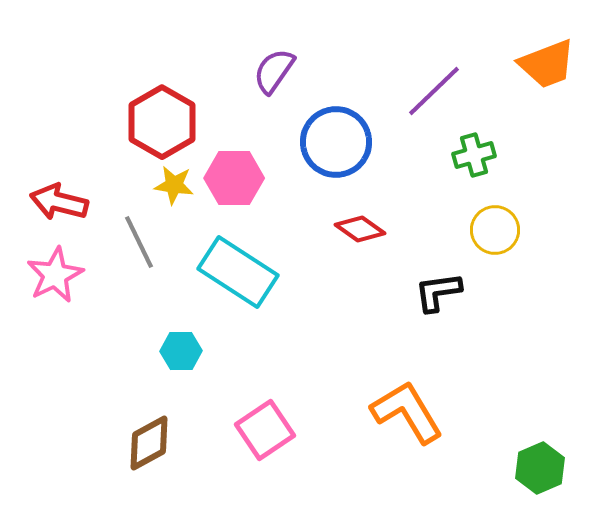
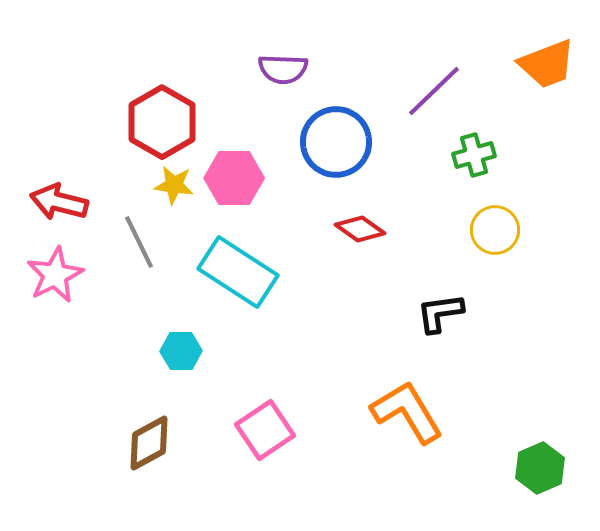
purple semicircle: moved 9 px right, 2 px up; rotated 123 degrees counterclockwise
black L-shape: moved 2 px right, 21 px down
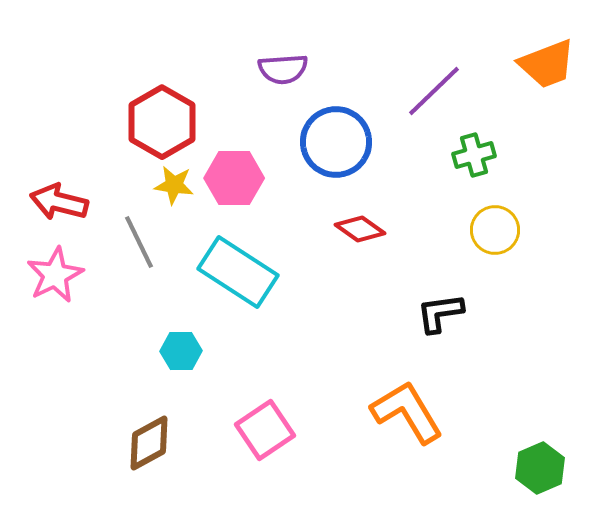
purple semicircle: rotated 6 degrees counterclockwise
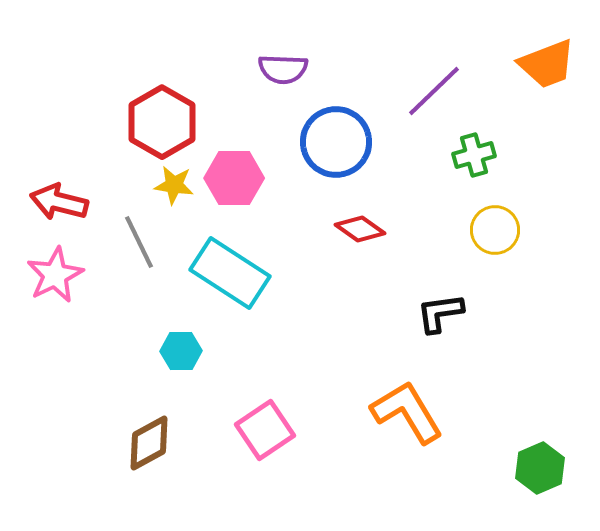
purple semicircle: rotated 6 degrees clockwise
cyan rectangle: moved 8 px left, 1 px down
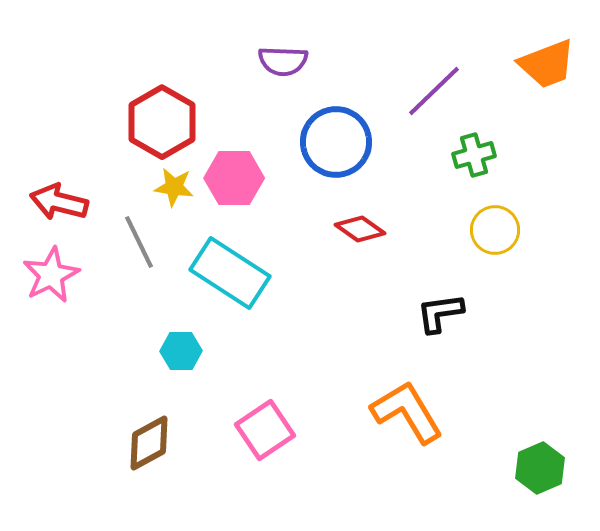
purple semicircle: moved 8 px up
yellow star: moved 2 px down
pink star: moved 4 px left
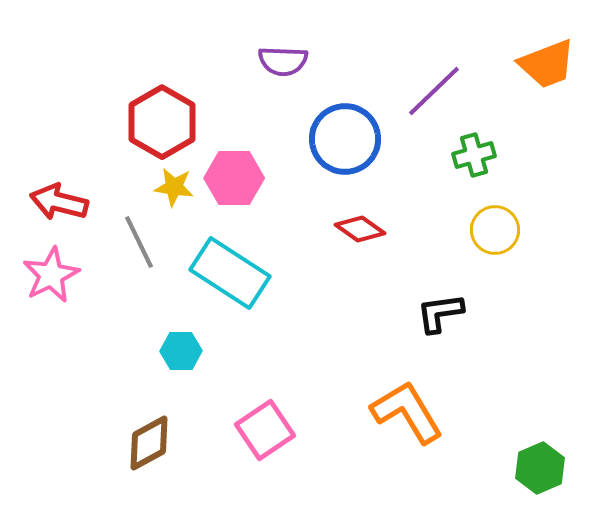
blue circle: moved 9 px right, 3 px up
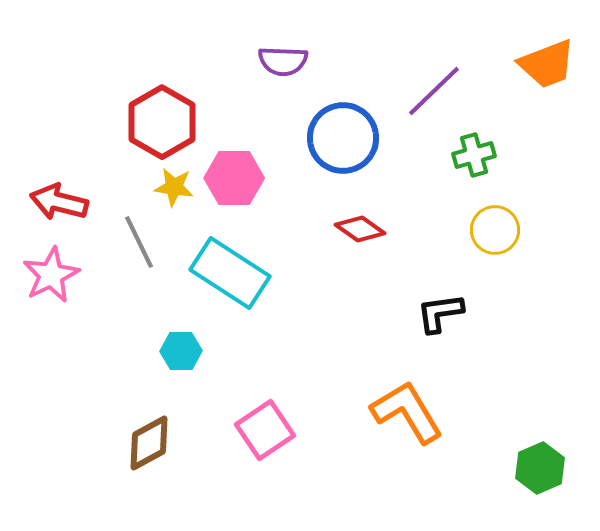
blue circle: moved 2 px left, 1 px up
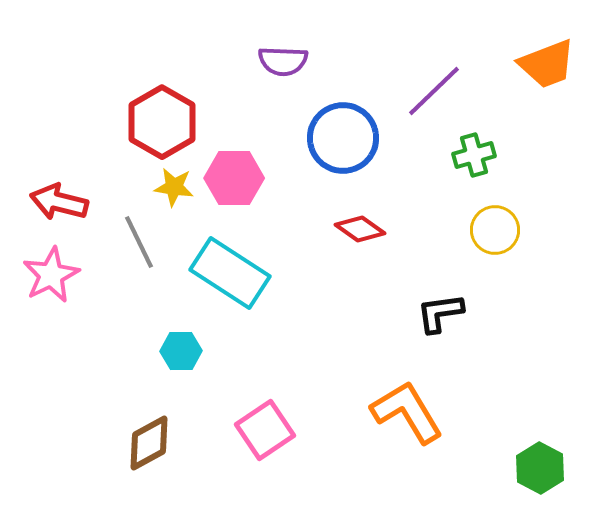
green hexagon: rotated 9 degrees counterclockwise
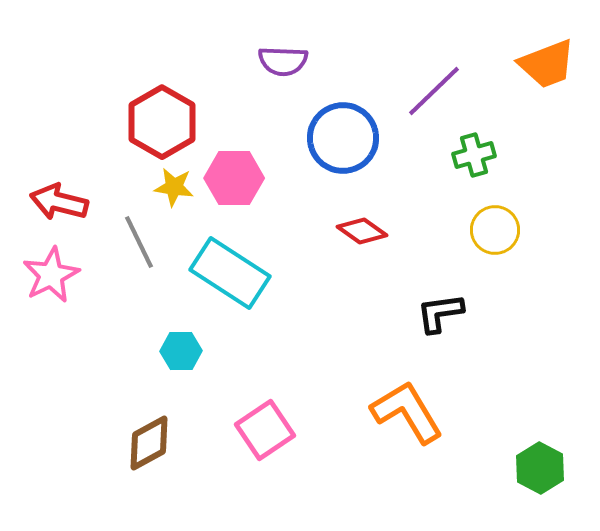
red diamond: moved 2 px right, 2 px down
